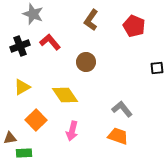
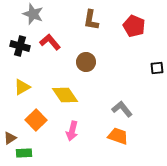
brown L-shape: rotated 25 degrees counterclockwise
black cross: rotated 36 degrees clockwise
brown triangle: rotated 24 degrees counterclockwise
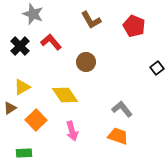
brown L-shape: rotated 40 degrees counterclockwise
red L-shape: moved 1 px right
black cross: rotated 30 degrees clockwise
black square: rotated 32 degrees counterclockwise
pink arrow: rotated 30 degrees counterclockwise
brown triangle: moved 30 px up
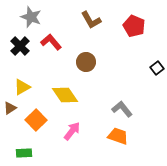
gray star: moved 2 px left, 3 px down
pink arrow: rotated 126 degrees counterclockwise
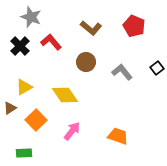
brown L-shape: moved 8 px down; rotated 20 degrees counterclockwise
yellow triangle: moved 2 px right
gray L-shape: moved 37 px up
